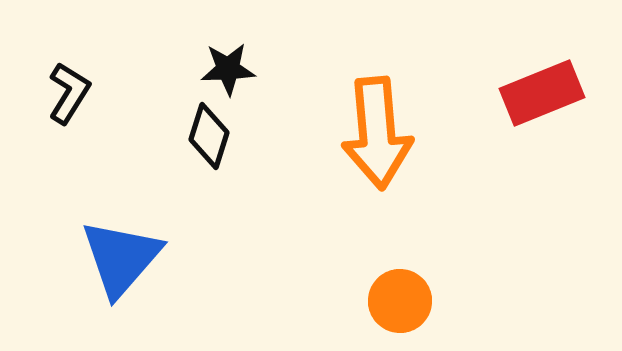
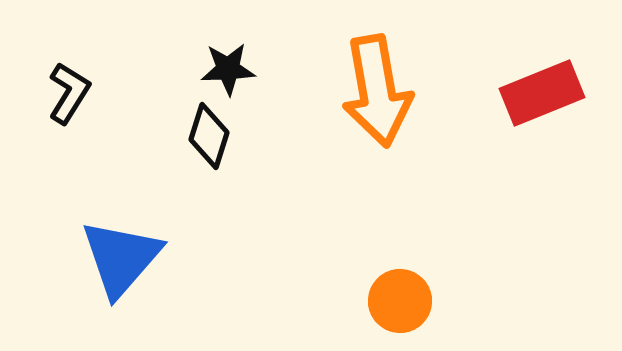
orange arrow: moved 42 px up; rotated 5 degrees counterclockwise
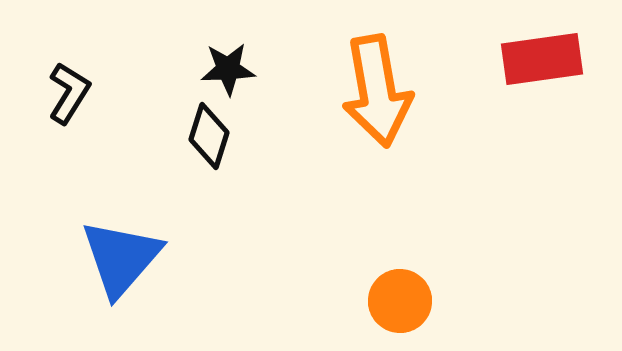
red rectangle: moved 34 px up; rotated 14 degrees clockwise
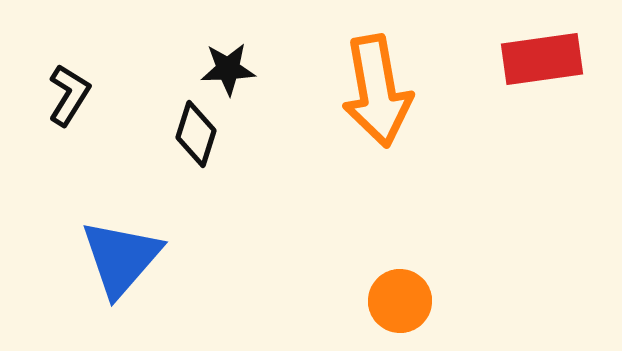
black L-shape: moved 2 px down
black diamond: moved 13 px left, 2 px up
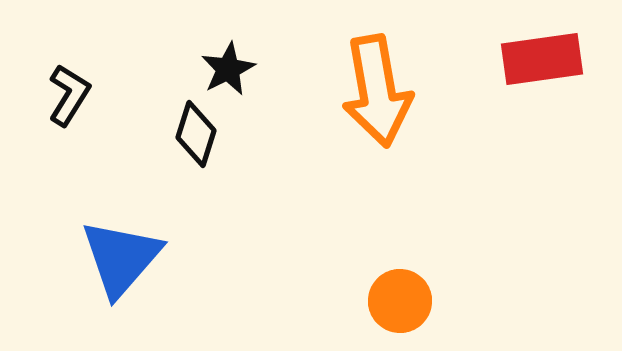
black star: rotated 24 degrees counterclockwise
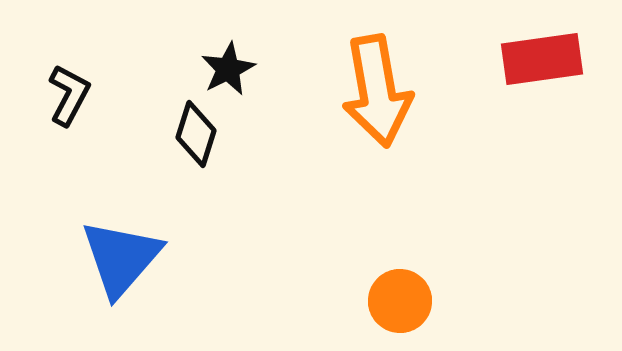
black L-shape: rotated 4 degrees counterclockwise
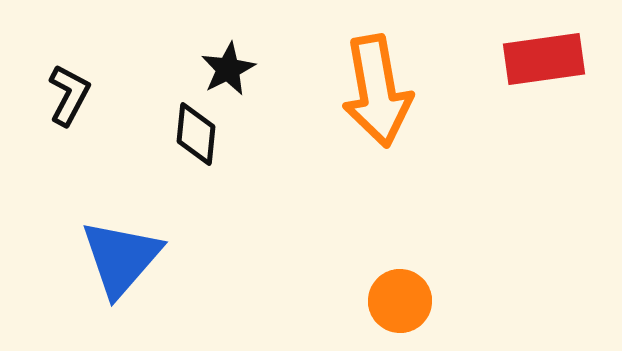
red rectangle: moved 2 px right
black diamond: rotated 12 degrees counterclockwise
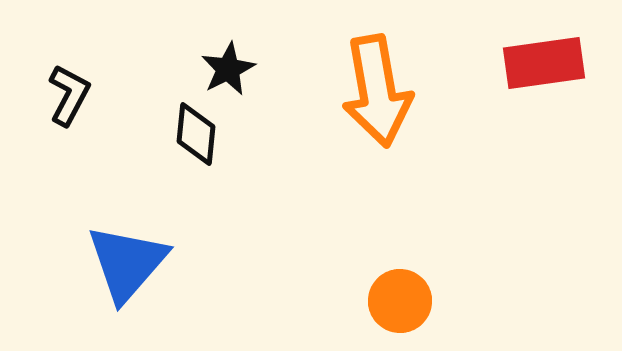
red rectangle: moved 4 px down
blue triangle: moved 6 px right, 5 px down
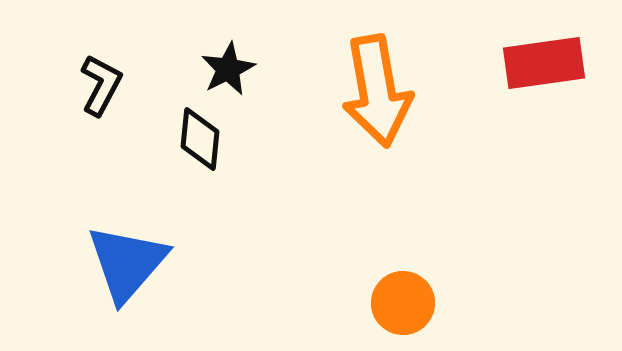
black L-shape: moved 32 px right, 10 px up
black diamond: moved 4 px right, 5 px down
orange circle: moved 3 px right, 2 px down
